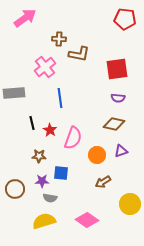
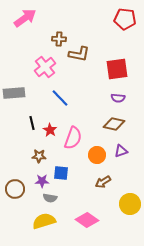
blue line: rotated 36 degrees counterclockwise
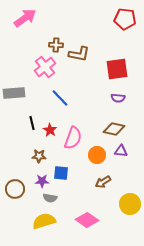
brown cross: moved 3 px left, 6 px down
brown diamond: moved 5 px down
purple triangle: rotated 24 degrees clockwise
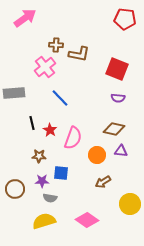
red square: rotated 30 degrees clockwise
